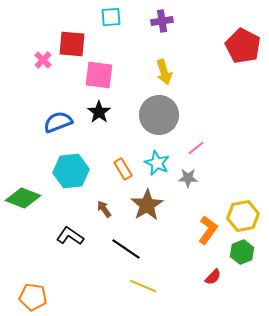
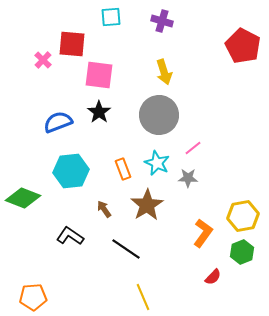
purple cross: rotated 25 degrees clockwise
pink line: moved 3 px left
orange rectangle: rotated 10 degrees clockwise
orange L-shape: moved 5 px left, 3 px down
yellow line: moved 11 px down; rotated 44 degrees clockwise
orange pentagon: rotated 12 degrees counterclockwise
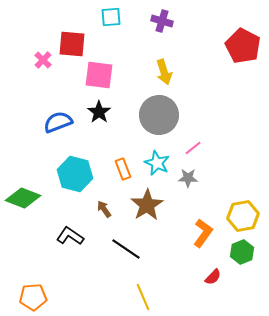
cyan hexagon: moved 4 px right, 3 px down; rotated 20 degrees clockwise
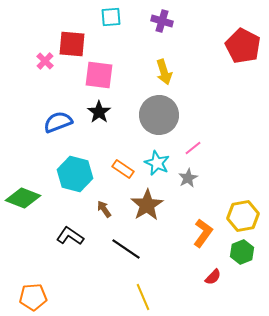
pink cross: moved 2 px right, 1 px down
orange rectangle: rotated 35 degrees counterclockwise
gray star: rotated 30 degrees counterclockwise
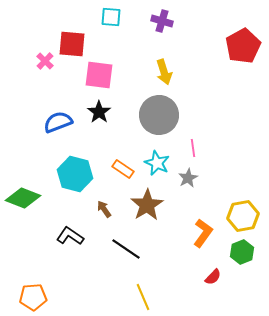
cyan square: rotated 10 degrees clockwise
red pentagon: rotated 16 degrees clockwise
pink line: rotated 60 degrees counterclockwise
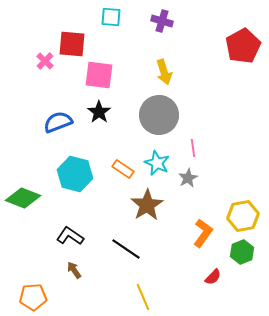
brown arrow: moved 30 px left, 61 px down
